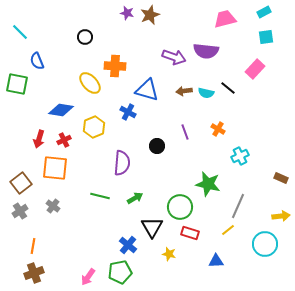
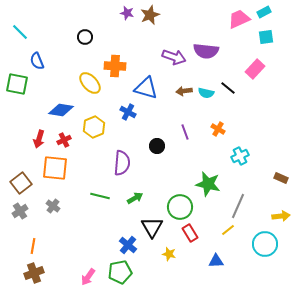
pink trapezoid at (225, 19): moved 14 px right; rotated 10 degrees counterclockwise
blue triangle at (147, 90): moved 1 px left, 2 px up
red rectangle at (190, 233): rotated 42 degrees clockwise
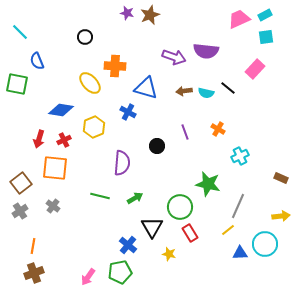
cyan rectangle at (264, 12): moved 1 px right, 3 px down
blue triangle at (216, 261): moved 24 px right, 8 px up
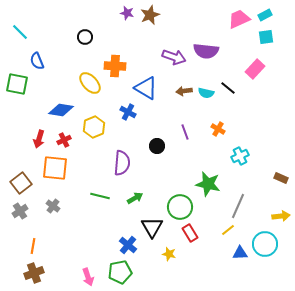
blue triangle at (146, 88): rotated 15 degrees clockwise
pink arrow at (88, 277): rotated 54 degrees counterclockwise
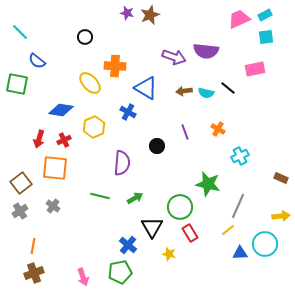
blue semicircle at (37, 61): rotated 30 degrees counterclockwise
pink rectangle at (255, 69): rotated 36 degrees clockwise
pink arrow at (88, 277): moved 5 px left
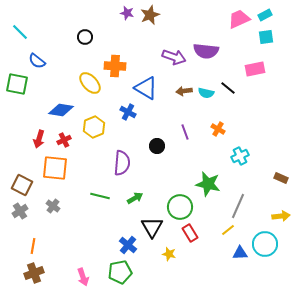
brown square at (21, 183): moved 1 px right, 2 px down; rotated 25 degrees counterclockwise
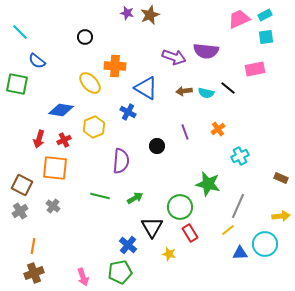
orange cross at (218, 129): rotated 24 degrees clockwise
purple semicircle at (122, 163): moved 1 px left, 2 px up
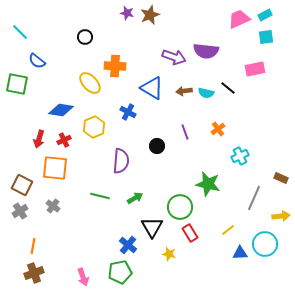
blue triangle at (146, 88): moved 6 px right
gray line at (238, 206): moved 16 px right, 8 px up
